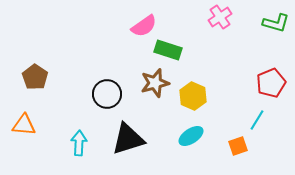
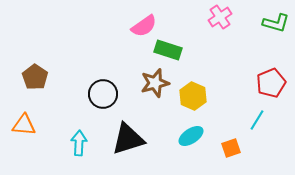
black circle: moved 4 px left
orange square: moved 7 px left, 2 px down
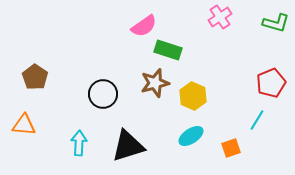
black triangle: moved 7 px down
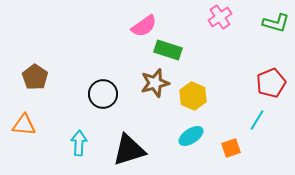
black triangle: moved 1 px right, 4 px down
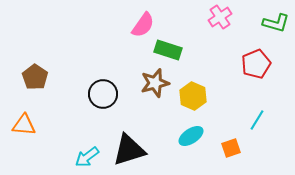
pink semicircle: moved 1 px left, 1 px up; rotated 20 degrees counterclockwise
red pentagon: moved 15 px left, 19 px up
cyan arrow: moved 8 px right, 14 px down; rotated 130 degrees counterclockwise
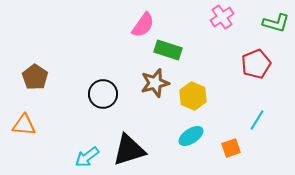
pink cross: moved 2 px right
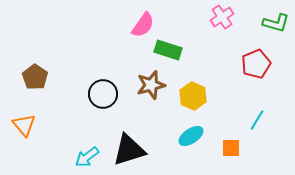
brown star: moved 4 px left, 2 px down
orange triangle: rotated 45 degrees clockwise
orange square: rotated 18 degrees clockwise
